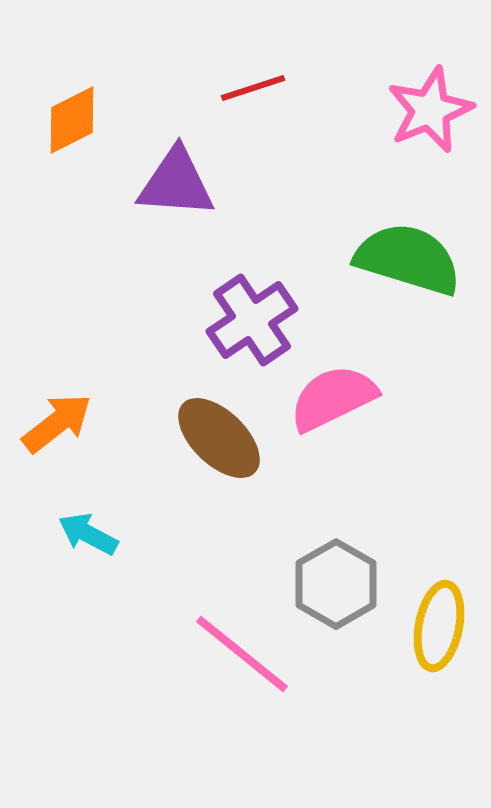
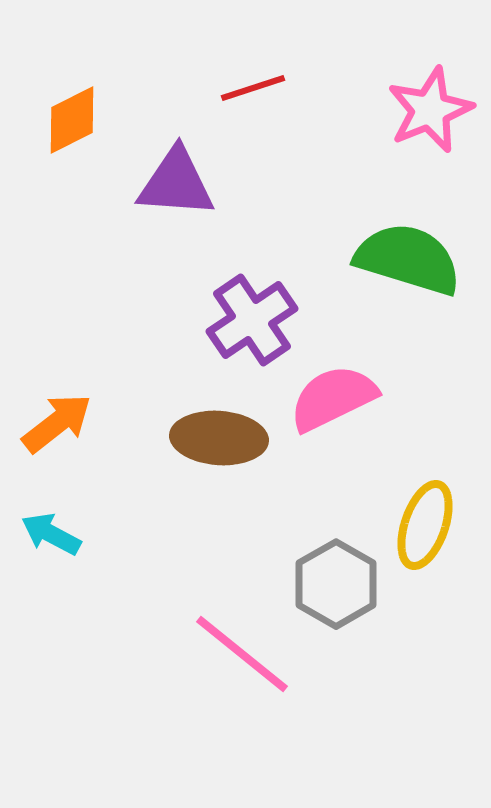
brown ellipse: rotated 40 degrees counterclockwise
cyan arrow: moved 37 px left
yellow ellipse: moved 14 px left, 101 px up; rotated 8 degrees clockwise
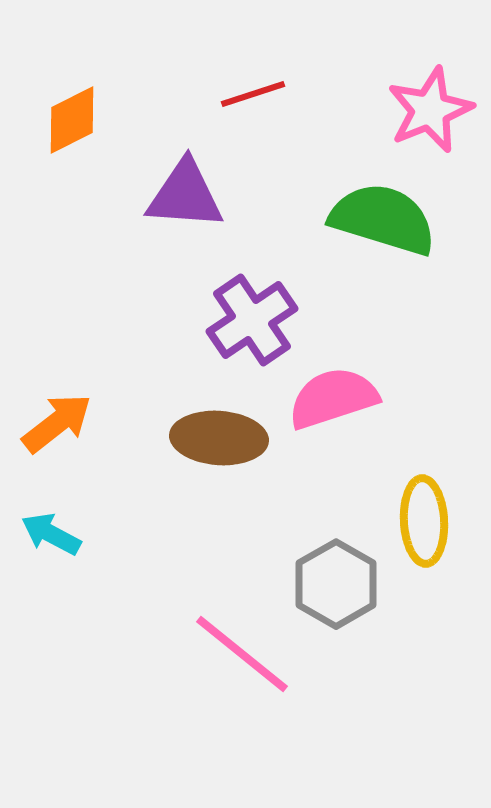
red line: moved 6 px down
purple triangle: moved 9 px right, 12 px down
green semicircle: moved 25 px left, 40 px up
pink semicircle: rotated 8 degrees clockwise
yellow ellipse: moved 1 px left, 4 px up; rotated 22 degrees counterclockwise
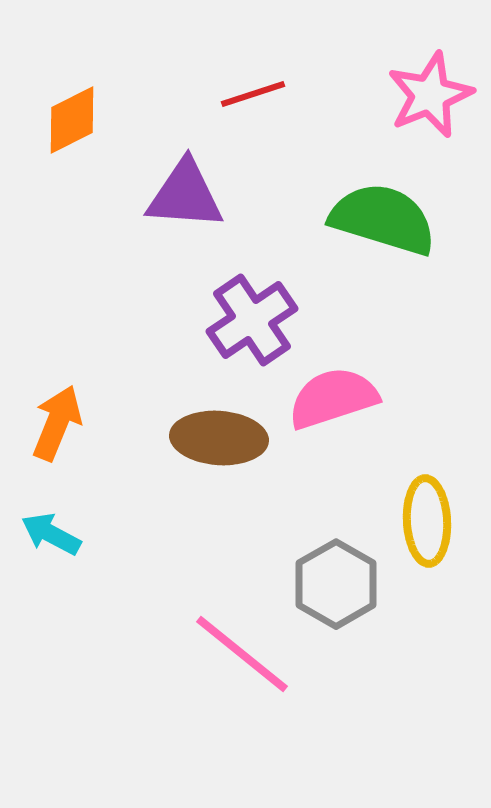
pink star: moved 15 px up
orange arrow: rotated 30 degrees counterclockwise
yellow ellipse: moved 3 px right
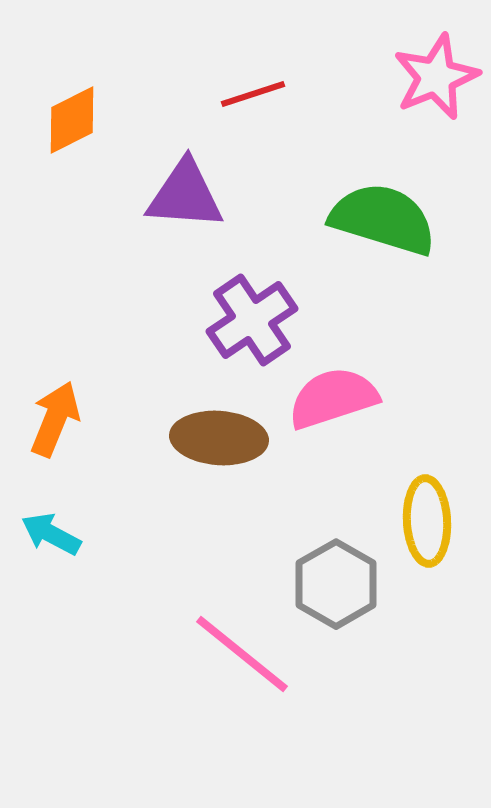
pink star: moved 6 px right, 18 px up
orange arrow: moved 2 px left, 4 px up
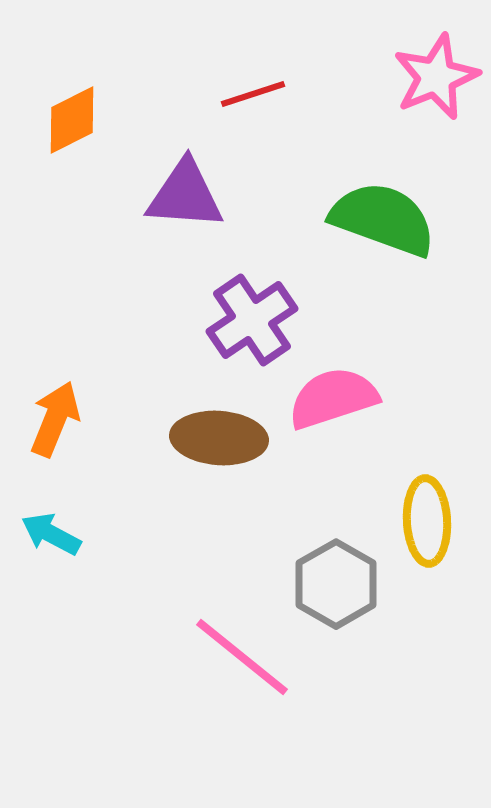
green semicircle: rotated 3 degrees clockwise
pink line: moved 3 px down
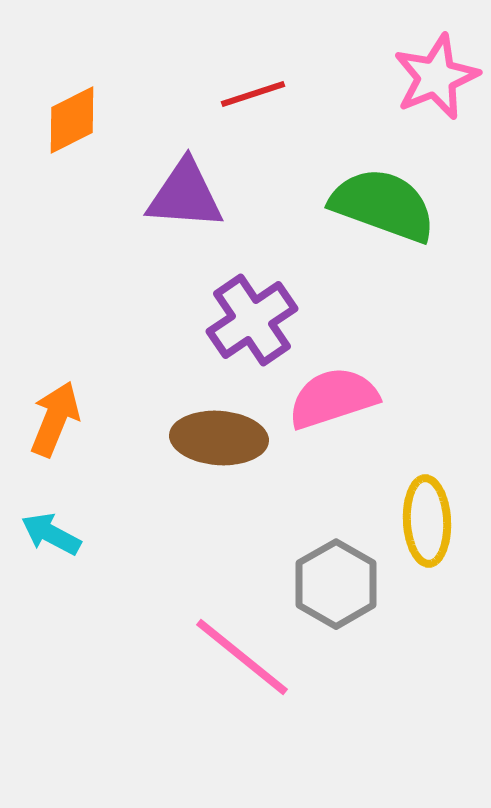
green semicircle: moved 14 px up
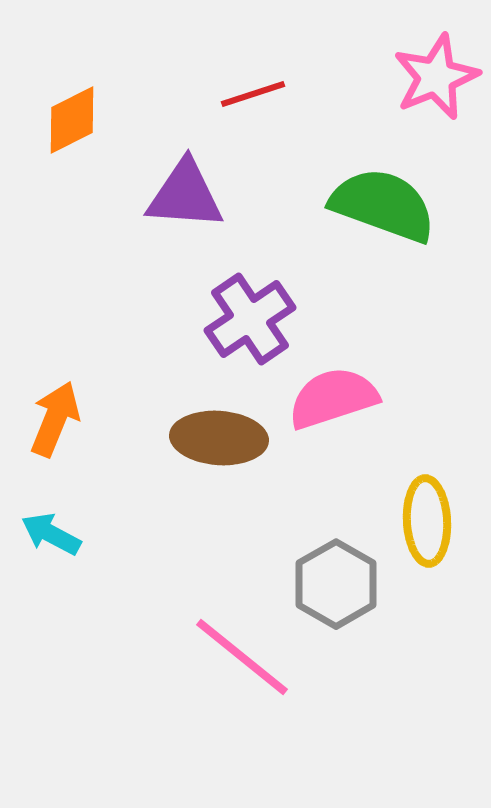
purple cross: moved 2 px left, 1 px up
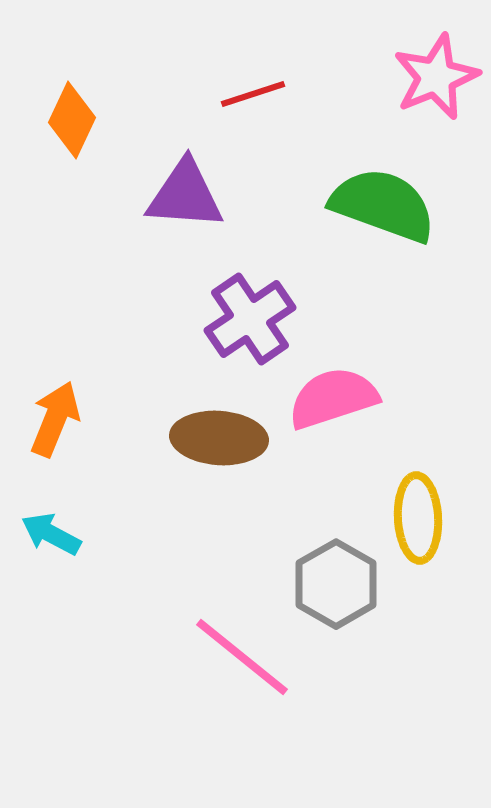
orange diamond: rotated 38 degrees counterclockwise
yellow ellipse: moved 9 px left, 3 px up
